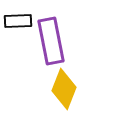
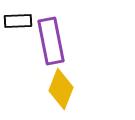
yellow diamond: moved 3 px left
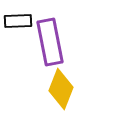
purple rectangle: moved 1 px left, 1 px down
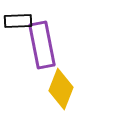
purple rectangle: moved 8 px left, 3 px down
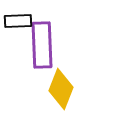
purple rectangle: rotated 9 degrees clockwise
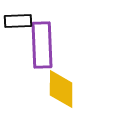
yellow diamond: rotated 21 degrees counterclockwise
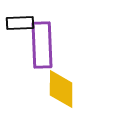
black rectangle: moved 2 px right, 2 px down
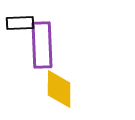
yellow diamond: moved 2 px left
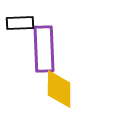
purple rectangle: moved 2 px right, 4 px down
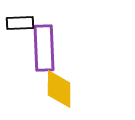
purple rectangle: moved 1 px up
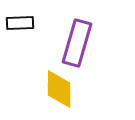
purple rectangle: moved 33 px right, 5 px up; rotated 18 degrees clockwise
